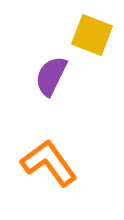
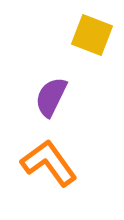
purple semicircle: moved 21 px down
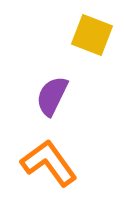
purple semicircle: moved 1 px right, 1 px up
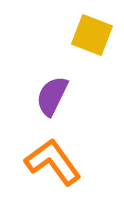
orange L-shape: moved 4 px right, 1 px up
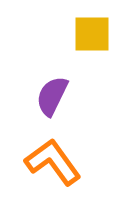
yellow square: moved 1 px up; rotated 21 degrees counterclockwise
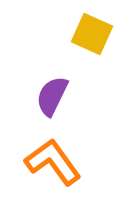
yellow square: rotated 24 degrees clockwise
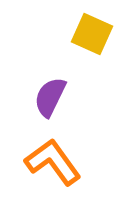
purple semicircle: moved 2 px left, 1 px down
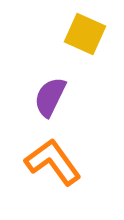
yellow square: moved 7 px left
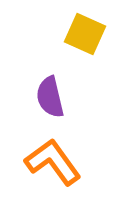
purple semicircle: rotated 39 degrees counterclockwise
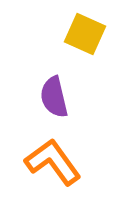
purple semicircle: moved 4 px right
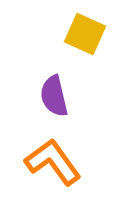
purple semicircle: moved 1 px up
